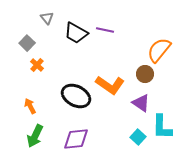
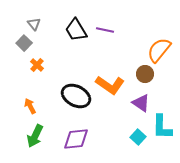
gray triangle: moved 13 px left, 6 px down
black trapezoid: moved 3 px up; rotated 30 degrees clockwise
gray square: moved 3 px left
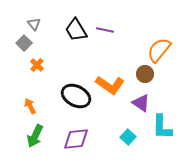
cyan square: moved 10 px left
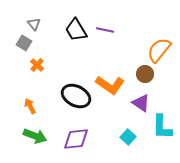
gray square: rotated 14 degrees counterclockwise
green arrow: rotated 95 degrees counterclockwise
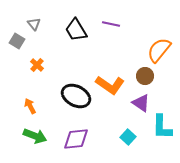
purple line: moved 6 px right, 6 px up
gray square: moved 7 px left, 2 px up
brown circle: moved 2 px down
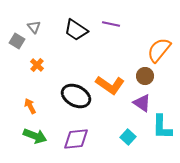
gray triangle: moved 3 px down
black trapezoid: rotated 25 degrees counterclockwise
purple triangle: moved 1 px right
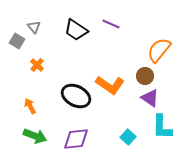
purple line: rotated 12 degrees clockwise
purple triangle: moved 8 px right, 5 px up
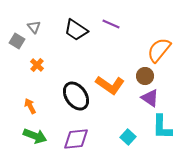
black ellipse: rotated 28 degrees clockwise
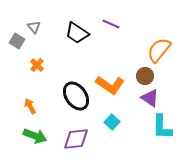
black trapezoid: moved 1 px right, 3 px down
cyan square: moved 16 px left, 15 px up
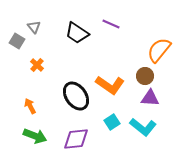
purple triangle: rotated 30 degrees counterclockwise
cyan square: rotated 14 degrees clockwise
cyan L-shape: moved 19 px left; rotated 52 degrees counterclockwise
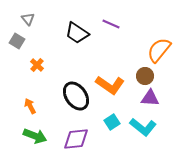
gray triangle: moved 6 px left, 8 px up
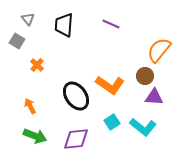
black trapezoid: moved 13 px left, 8 px up; rotated 60 degrees clockwise
purple triangle: moved 4 px right, 1 px up
